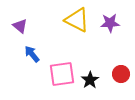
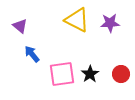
black star: moved 6 px up
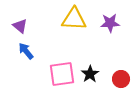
yellow triangle: moved 3 px left, 1 px up; rotated 24 degrees counterclockwise
blue arrow: moved 6 px left, 3 px up
red circle: moved 5 px down
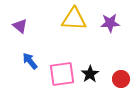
blue arrow: moved 4 px right, 10 px down
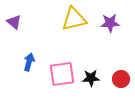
yellow triangle: rotated 16 degrees counterclockwise
purple triangle: moved 6 px left, 4 px up
blue arrow: moved 1 px left, 1 px down; rotated 54 degrees clockwise
black star: moved 1 px right, 4 px down; rotated 30 degrees clockwise
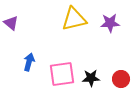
purple triangle: moved 3 px left, 1 px down
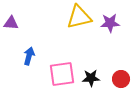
yellow triangle: moved 5 px right, 2 px up
purple triangle: rotated 35 degrees counterclockwise
blue arrow: moved 6 px up
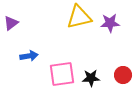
purple triangle: rotated 42 degrees counterclockwise
blue arrow: rotated 66 degrees clockwise
red circle: moved 2 px right, 4 px up
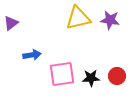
yellow triangle: moved 1 px left, 1 px down
purple star: moved 3 px up; rotated 12 degrees clockwise
blue arrow: moved 3 px right, 1 px up
red circle: moved 6 px left, 1 px down
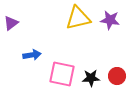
pink square: rotated 20 degrees clockwise
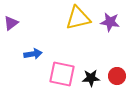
purple star: moved 2 px down
blue arrow: moved 1 px right, 1 px up
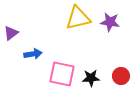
purple triangle: moved 10 px down
red circle: moved 4 px right
